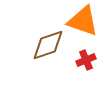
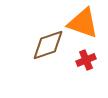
orange triangle: moved 2 px down
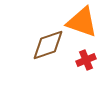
orange triangle: moved 1 px left, 1 px up
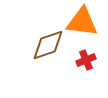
orange triangle: rotated 12 degrees counterclockwise
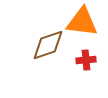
red cross: rotated 18 degrees clockwise
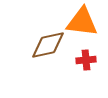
brown diamond: rotated 6 degrees clockwise
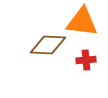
brown diamond: rotated 15 degrees clockwise
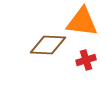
red cross: rotated 12 degrees counterclockwise
